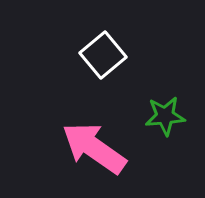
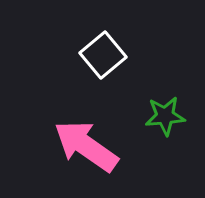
pink arrow: moved 8 px left, 2 px up
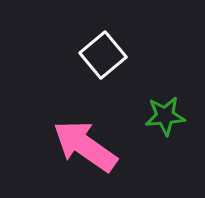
pink arrow: moved 1 px left
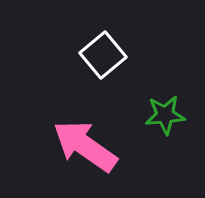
green star: moved 1 px up
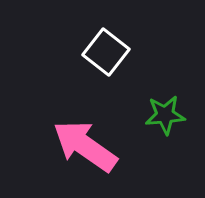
white square: moved 3 px right, 3 px up; rotated 12 degrees counterclockwise
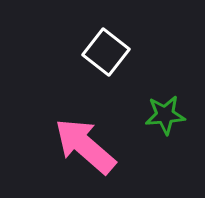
pink arrow: rotated 6 degrees clockwise
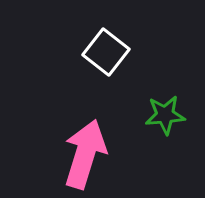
pink arrow: moved 8 px down; rotated 66 degrees clockwise
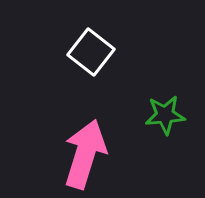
white square: moved 15 px left
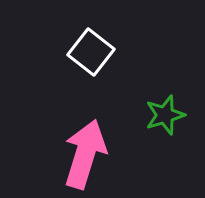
green star: rotated 12 degrees counterclockwise
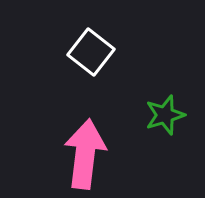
pink arrow: rotated 10 degrees counterclockwise
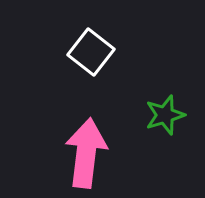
pink arrow: moved 1 px right, 1 px up
